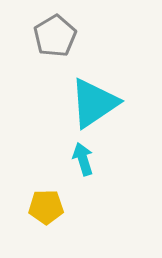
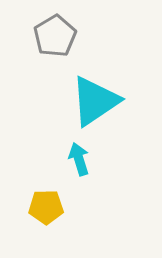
cyan triangle: moved 1 px right, 2 px up
cyan arrow: moved 4 px left
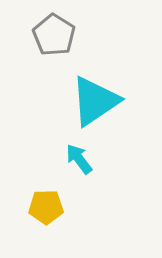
gray pentagon: moved 1 px left, 1 px up; rotated 9 degrees counterclockwise
cyan arrow: rotated 20 degrees counterclockwise
